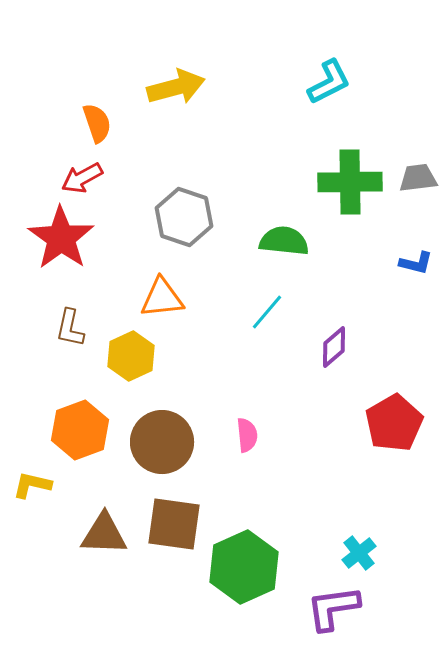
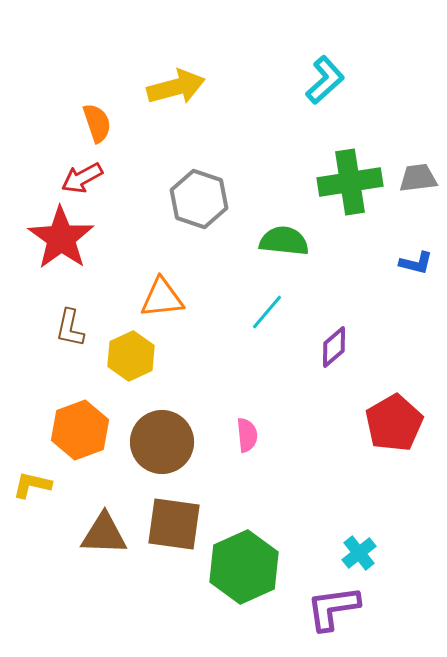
cyan L-shape: moved 4 px left, 2 px up; rotated 15 degrees counterclockwise
green cross: rotated 8 degrees counterclockwise
gray hexagon: moved 15 px right, 18 px up
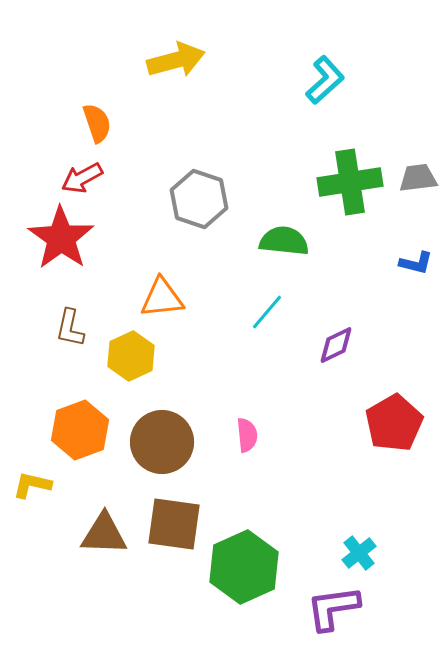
yellow arrow: moved 27 px up
purple diamond: moved 2 px right, 2 px up; rotated 15 degrees clockwise
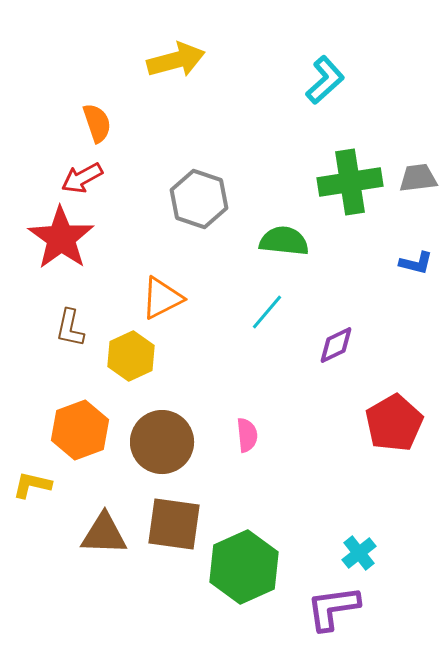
orange triangle: rotated 21 degrees counterclockwise
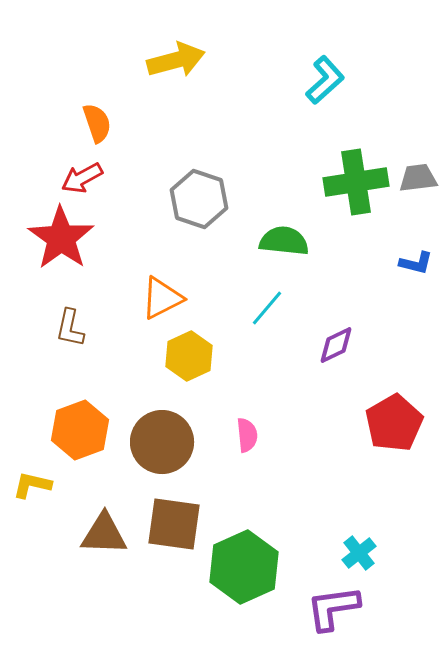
green cross: moved 6 px right
cyan line: moved 4 px up
yellow hexagon: moved 58 px right
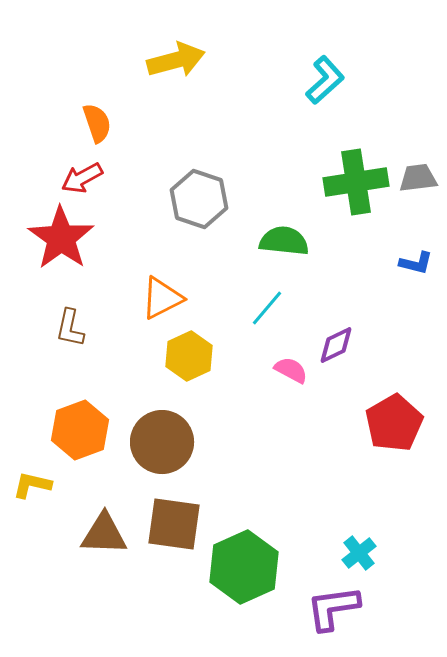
pink semicircle: moved 44 px right, 65 px up; rotated 56 degrees counterclockwise
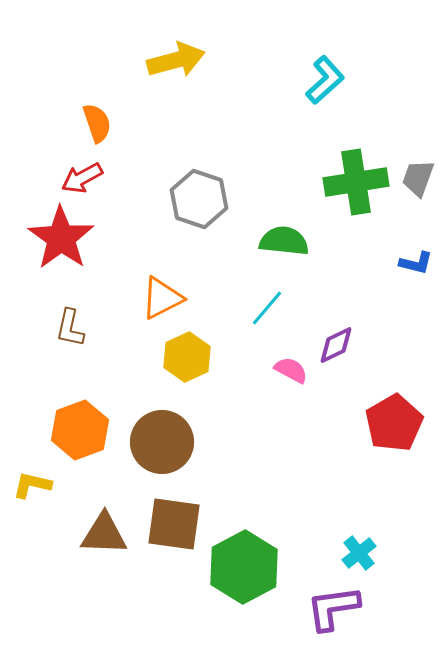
gray trapezoid: rotated 63 degrees counterclockwise
yellow hexagon: moved 2 px left, 1 px down
green hexagon: rotated 4 degrees counterclockwise
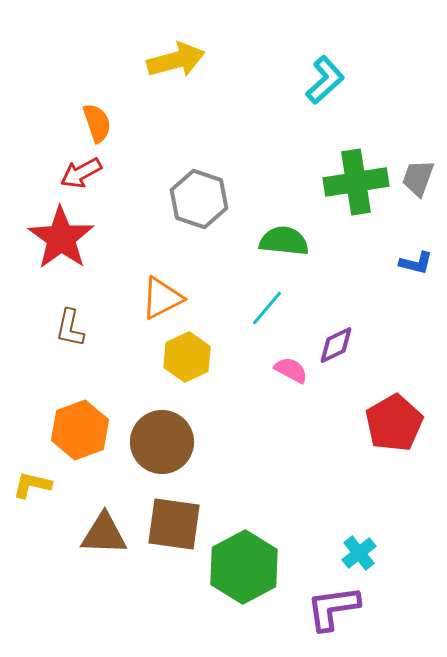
red arrow: moved 1 px left, 5 px up
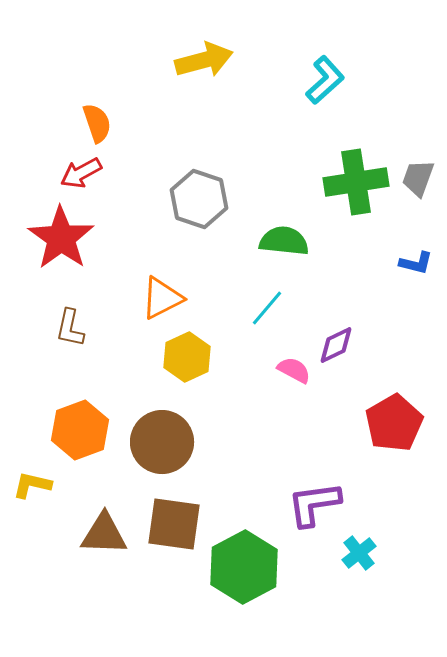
yellow arrow: moved 28 px right
pink semicircle: moved 3 px right
purple L-shape: moved 19 px left, 104 px up
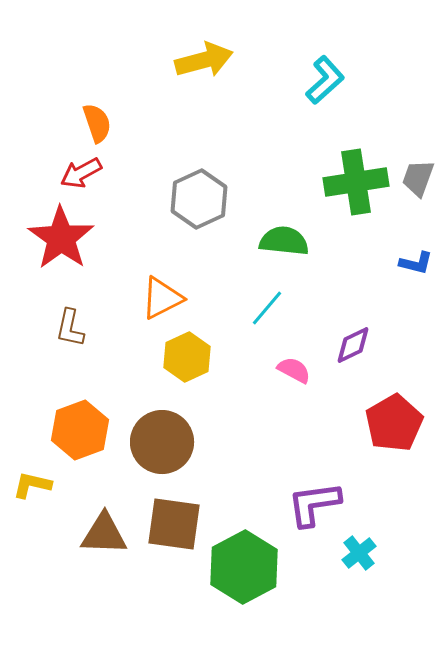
gray hexagon: rotated 16 degrees clockwise
purple diamond: moved 17 px right
